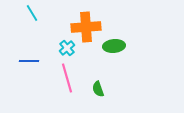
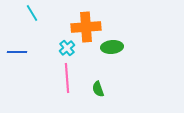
green ellipse: moved 2 px left, 1 px down
blue line: moved 12 px left, 9 px up
pink line: rotated 12 degrees clockwise
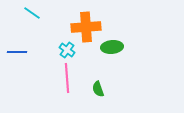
cyan line: rotated 24 degrees counterclockwise
cyan cross: moved 2 px down; rotated 14 degrees counterclockwise
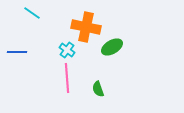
orange cross: rotated 16 degrees clockwise
green ellipse: rotated 25 degrees counterclockwise
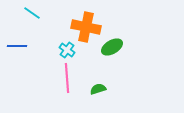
blue line: moved 6 px up
green semicircle: rotated 91 degrees clockwise
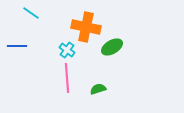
cyan line: moved 1 px left
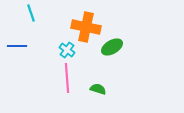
cyan line: rotated 36 degrees clockwise
green semicircle: rotated 35 degrees clockwise
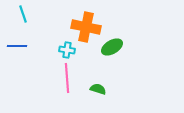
cyan line: moved 8 px left, 1 px down
cyan cross: rotated 28 degrees counterclockwise
